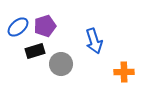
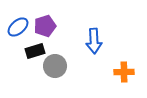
blue arrow: rotated 15 degrees clockwise
gray circle: moved 6 px left, 2 px down
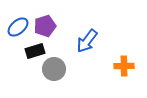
blue arrow: moved 7 px left; rotated 40 degrees clockwise
gray circle: moved 1 px left, 3 px down
orange cross: moved 6 px up
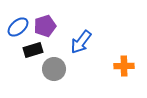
blue arrow: moved 6 px left, 1 px down
black rectangle: moved 2 px left, 1 px up
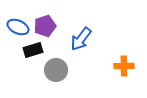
blue ellipse: rotated 65 degrees clockwise
blue arrow: moved 3 px up
gray circle: moved 2 px right, 1 px down
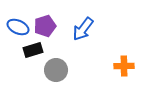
blue arrow: moved 2 px right, 10 px up
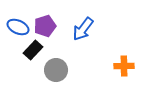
black rectangle: rotated 30 degrees counterclockwise
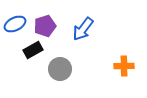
blue ellipse: moved 3 px left, 3 px up; rotated 50 degrees counterclockwise
black rectangle: rotated 18 degrees clockwise
gray circle: moved 4 px right, 1 px up
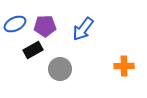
purple pentagon: rotated 15 degrees clockwise
